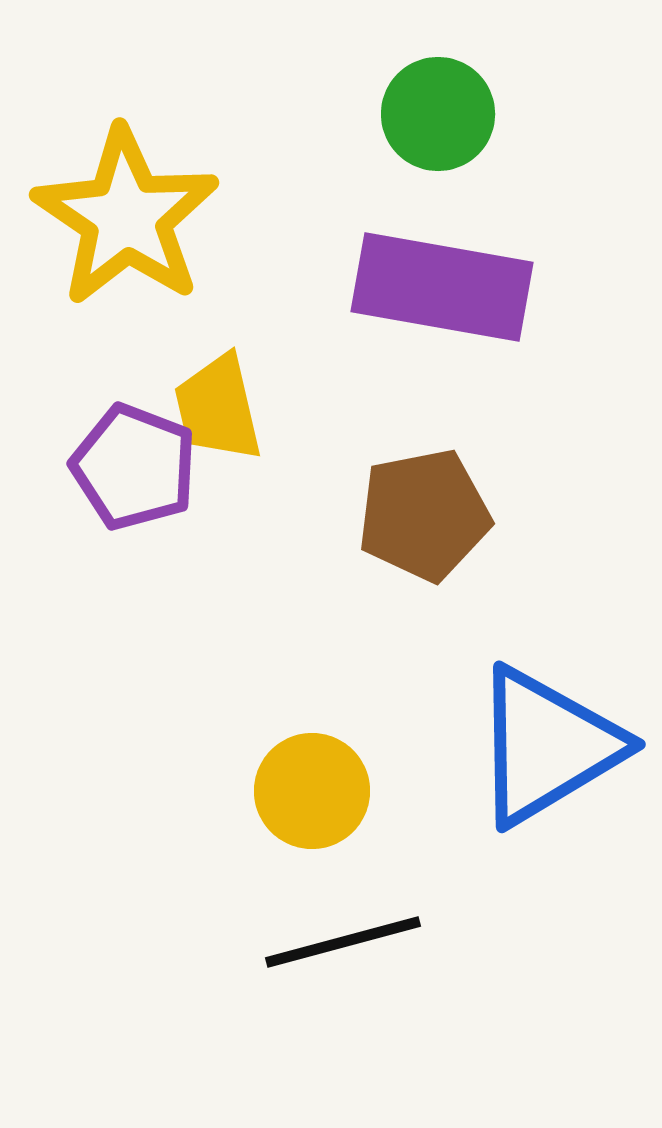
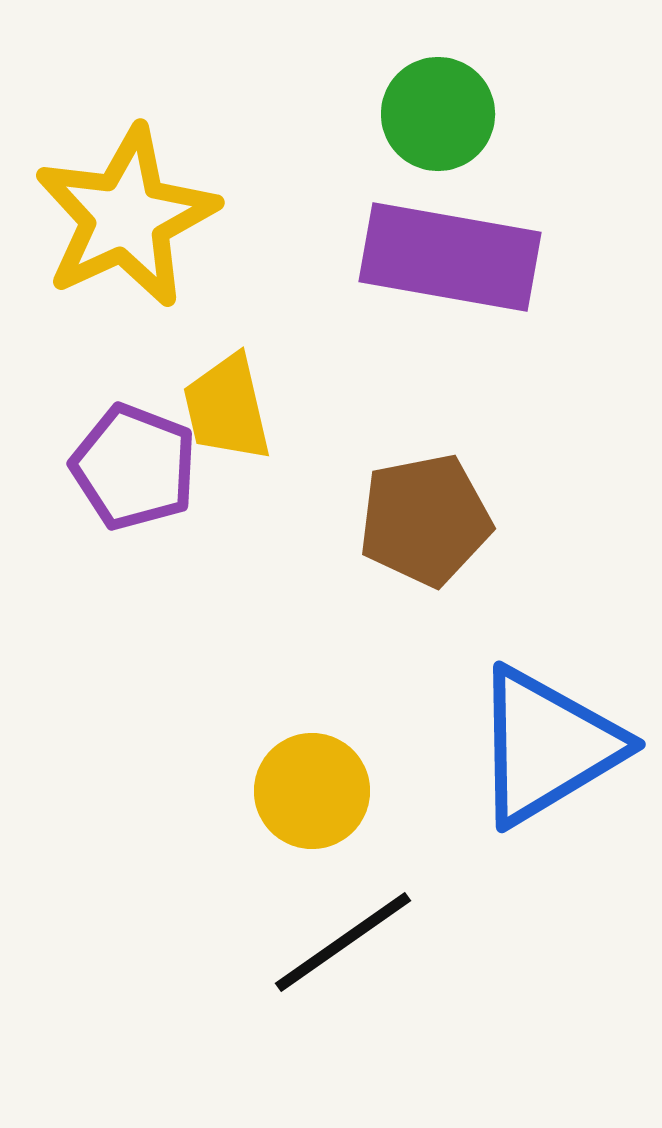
yellow star: rotated 13 degrees clockwise
purple rectangle: moved 8 px right, 30 px up
yellow trapezoid: moved 9 px right
brown pentagon: moved 1 px right, 5 px down
black line: rotated 20 degrees counterclockwise
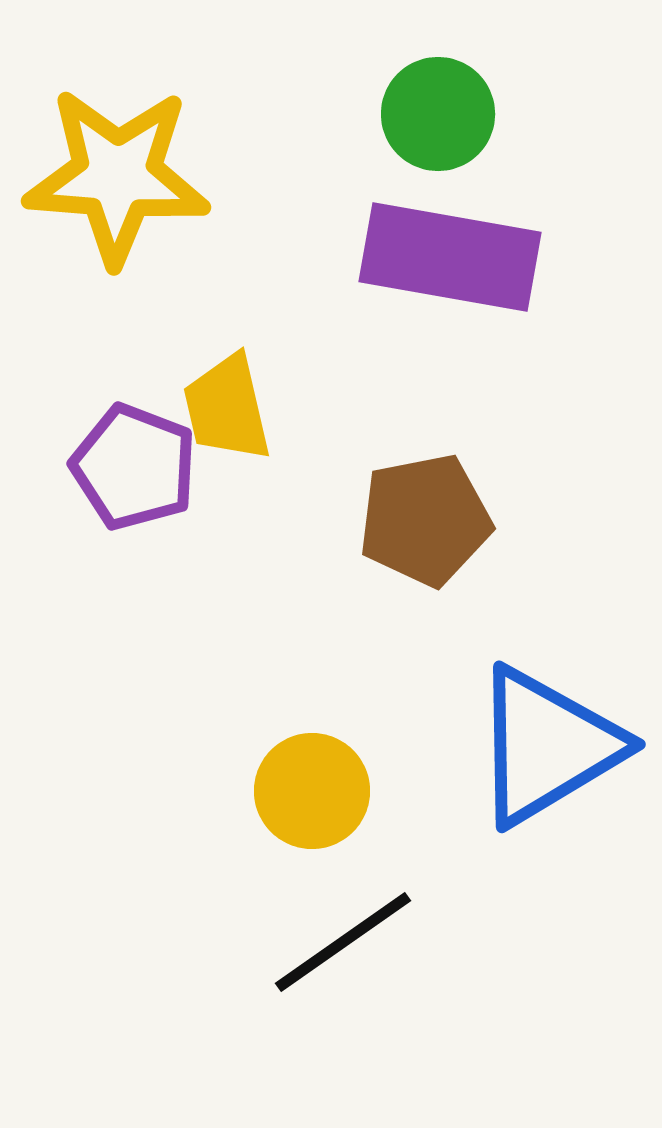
yellow star: moved 9 px left, 41 px up; rotated 29 degrees clockwise
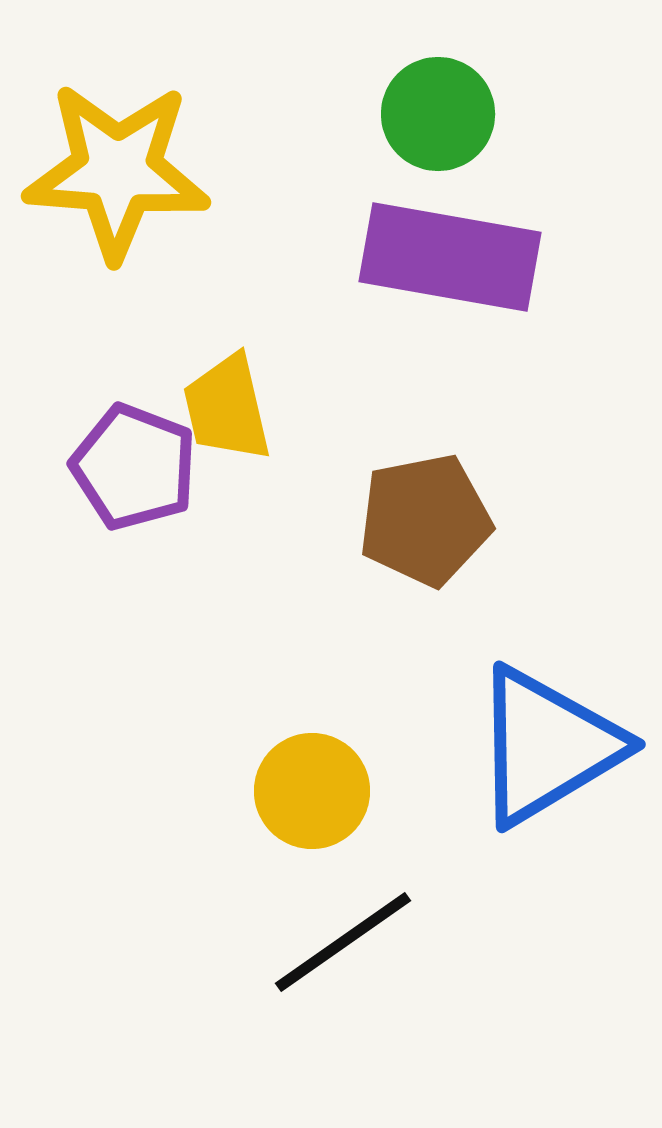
yellow star: moved 5 px up
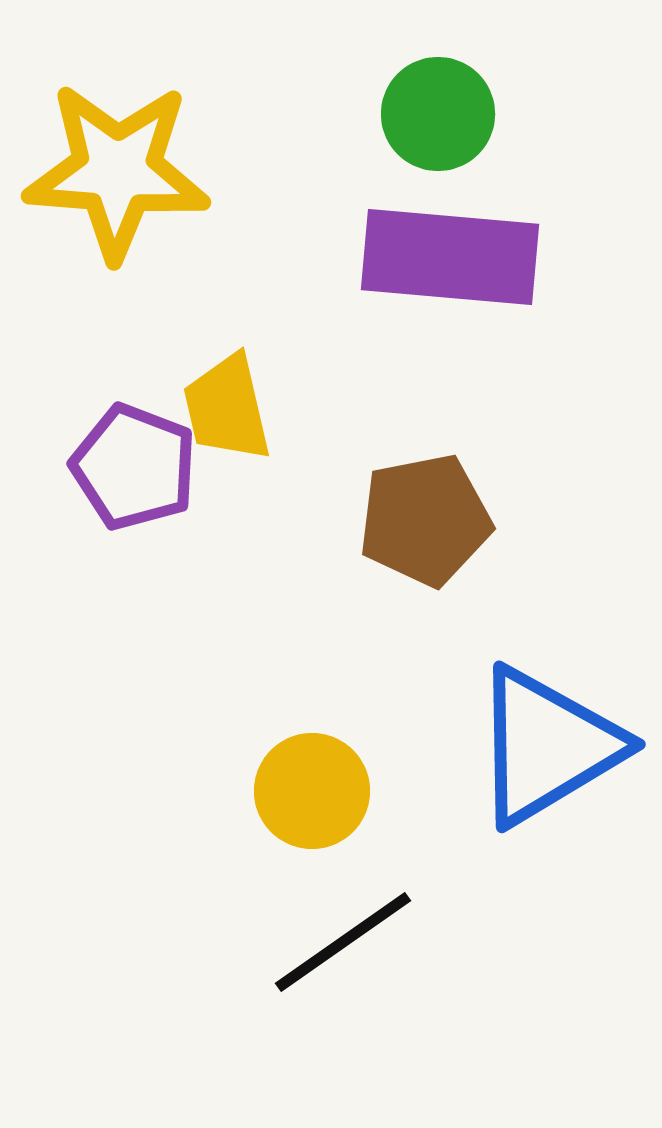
purple rectangle: rotated 5 degrees counterclockwise
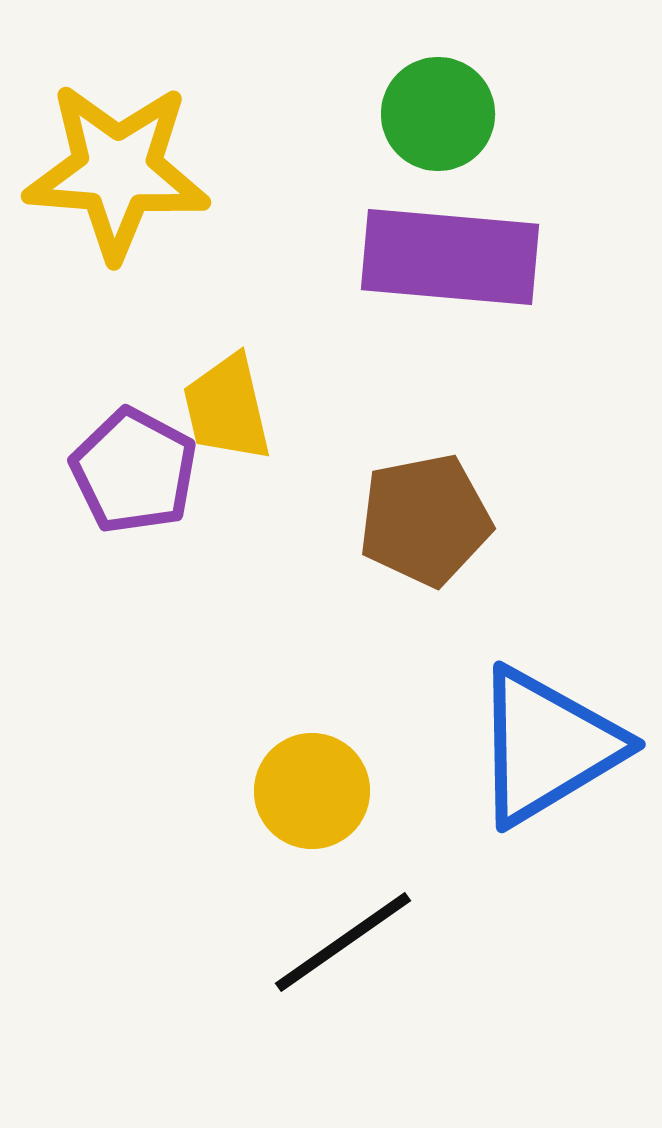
purple pentagon: moved 4 px down; rotated 7 degrees clockwise
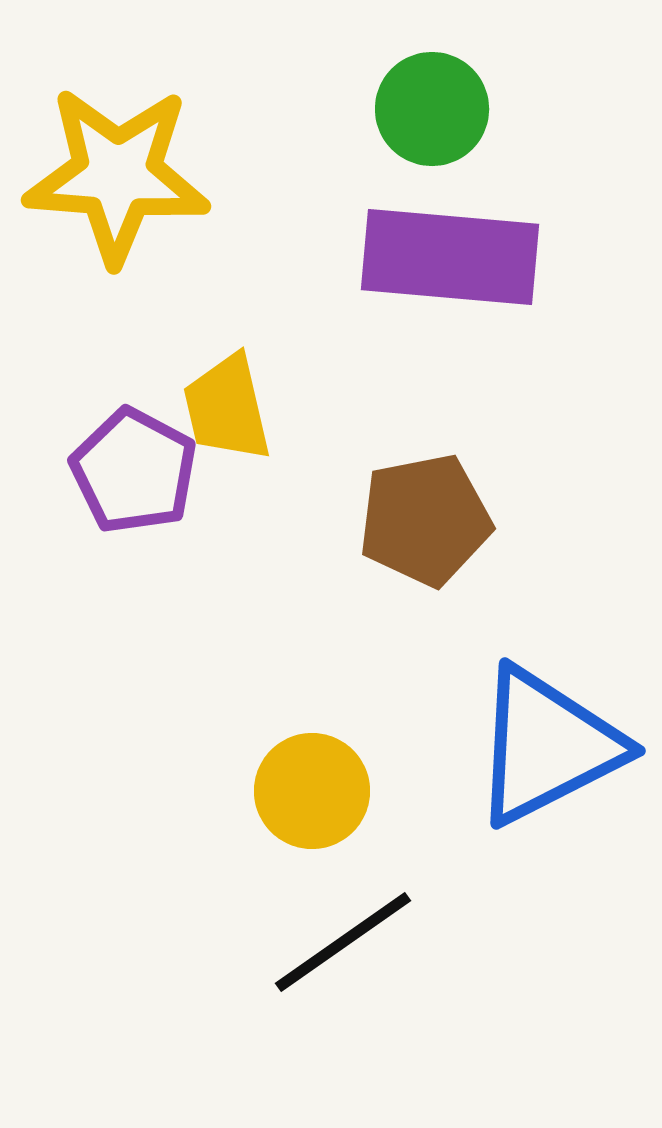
green circle: moved 6 px left, 5 px up
yellow star: moved 4 px down
blue triangle: rotated 4 degrees clockwise
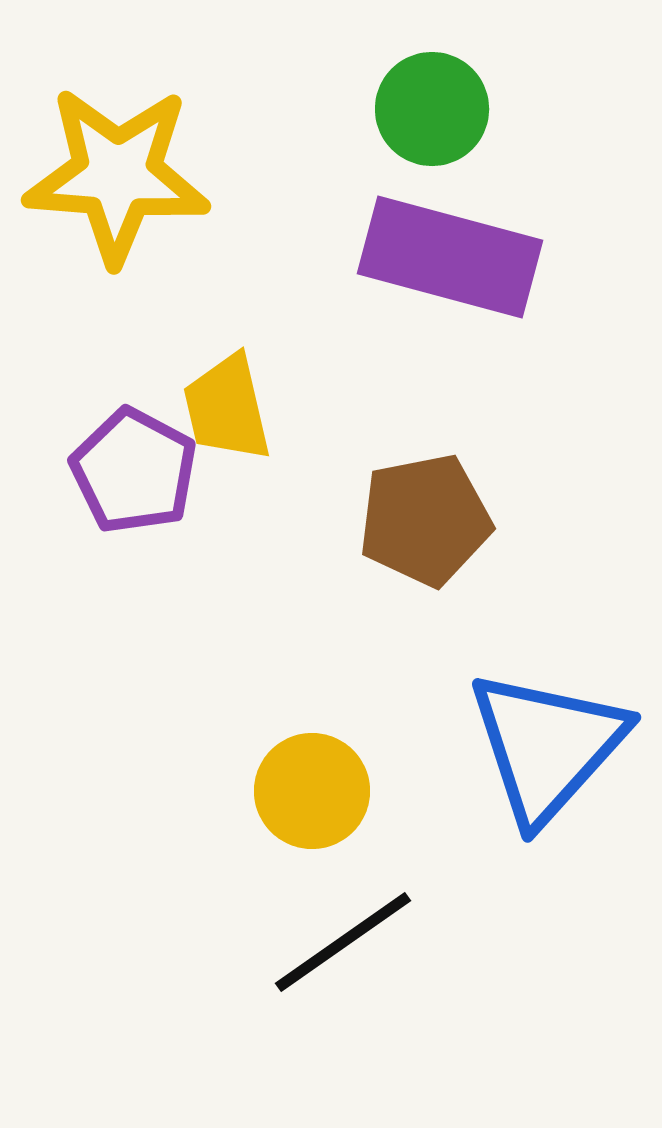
purple rectangle: rotated 10 degrees clockwise
blue triangle: rotated 21 degrees counterclockwise
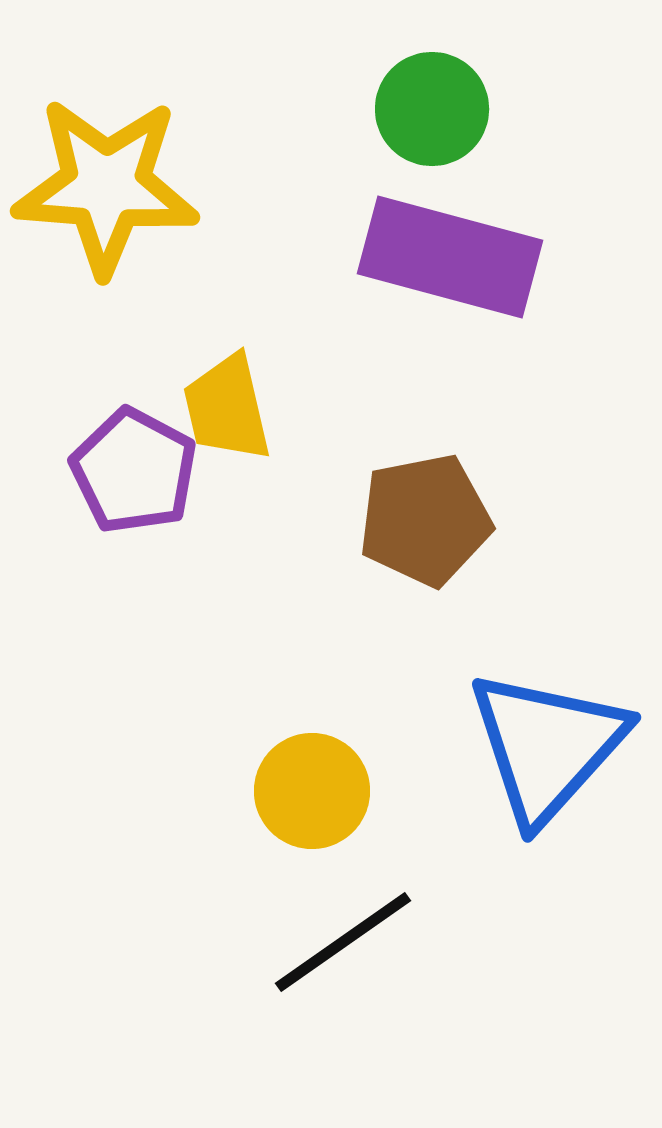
yellow star: moved 11 px left, 11 px down
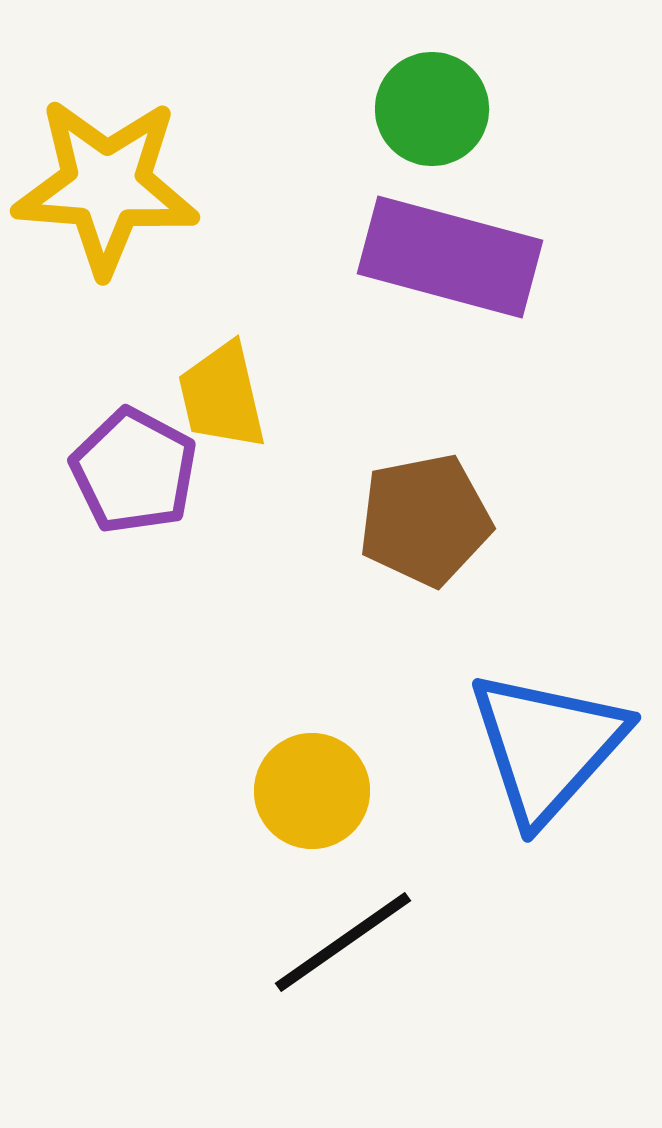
yellow trapezoid: moved 5 px left, 12 px up
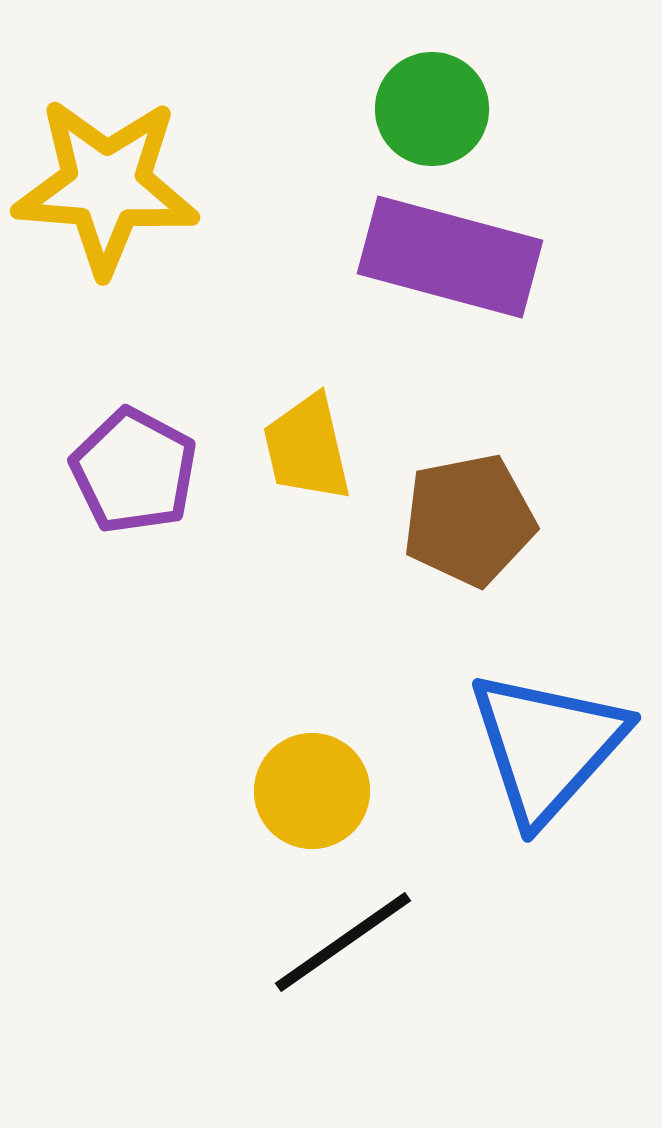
yellow trapezoid: moved 85 px right, 52 px down
brown pentagon: moved 44 px right
